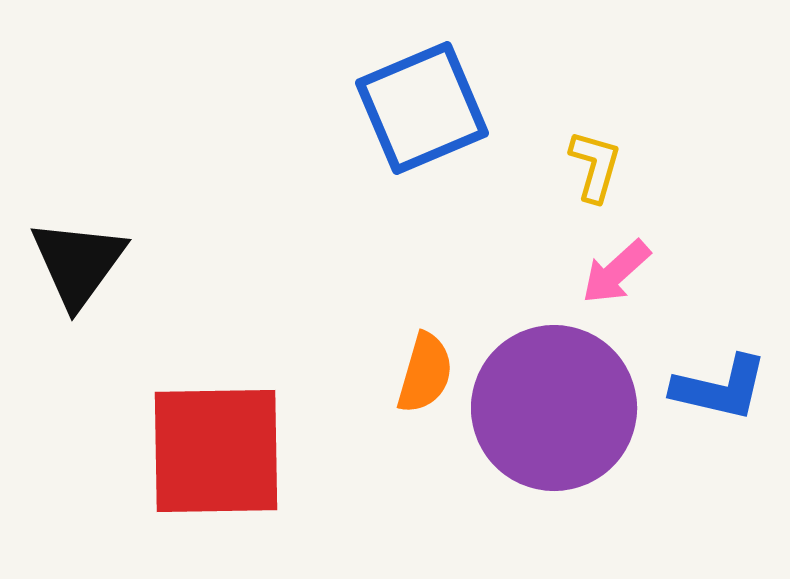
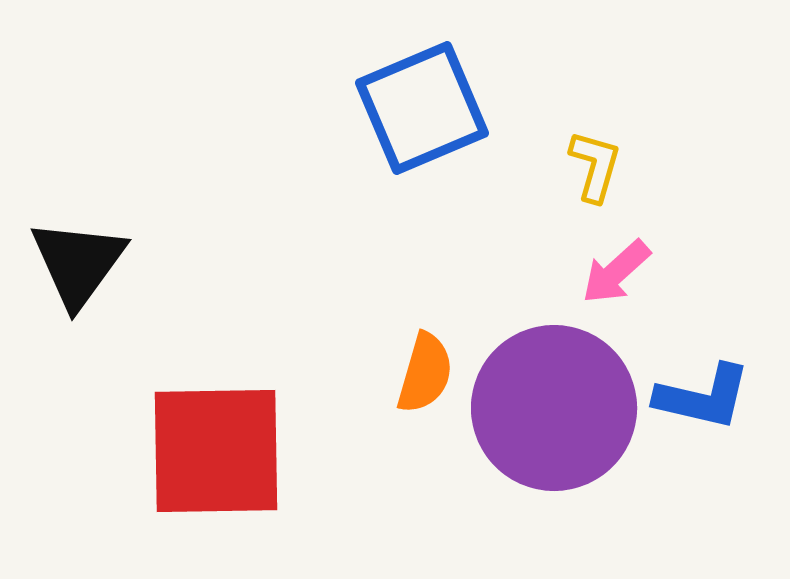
blue L-shape: moved 17 px left, 9 px down
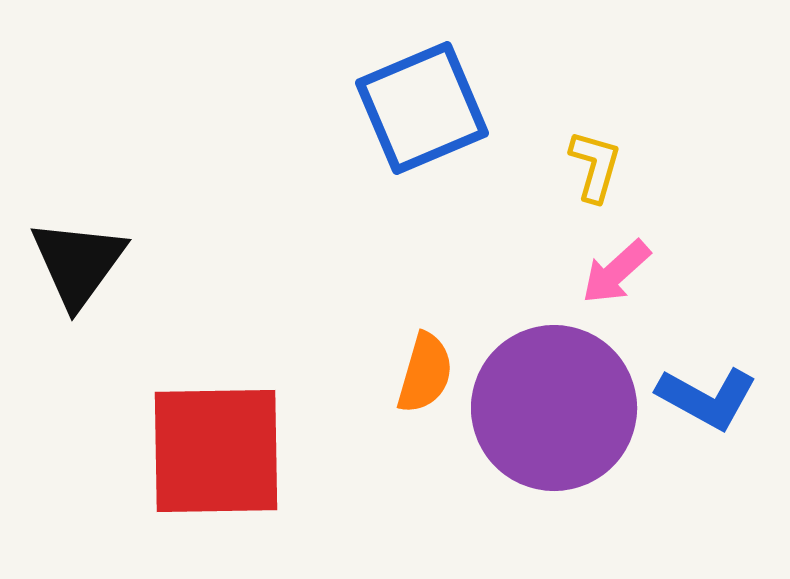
blue L-shape: moved 4 px right, 1 px down; rotated 16 degrees clockwise
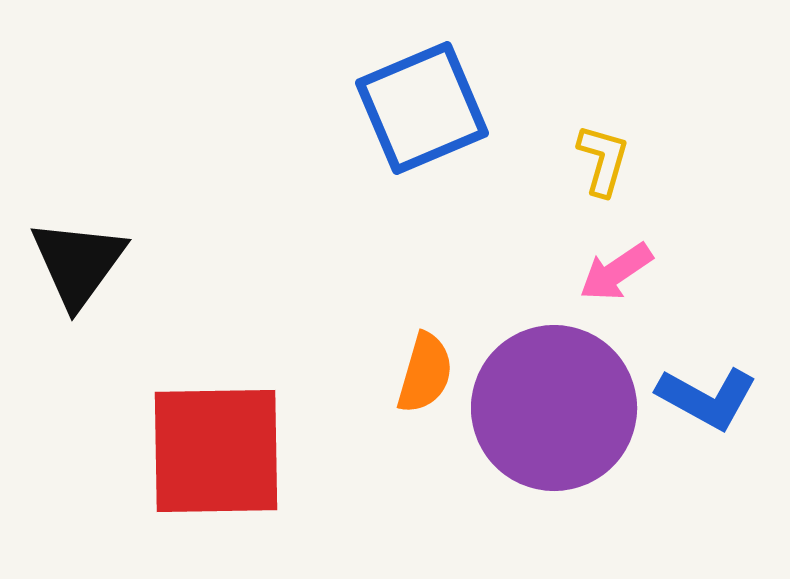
yellow L-shape: moved 8 px right, 6 px up
pink arrow: rotated 8 degrees clockwise
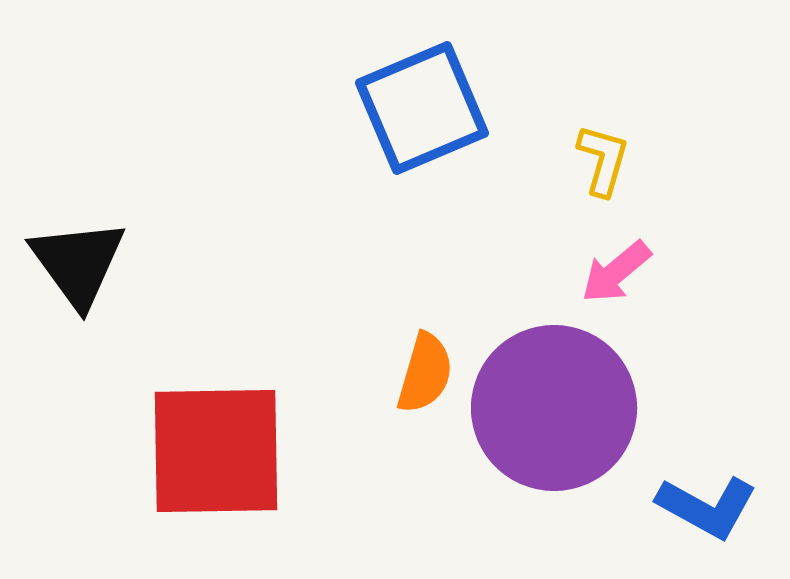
black triangle: rotated 12 degrees counterclockwise
pink arrow: rotated 6 degrees counterclockwise
blue L-shape: moved 109 px down
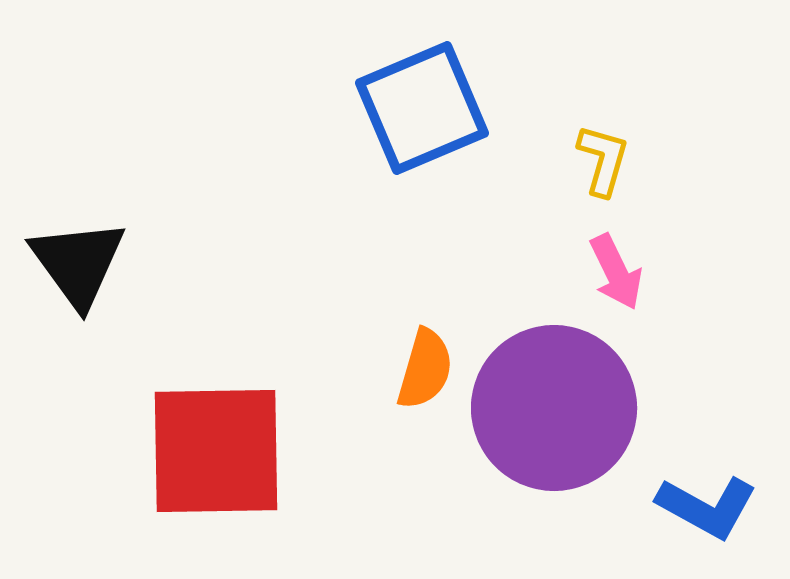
pink arrow: rotated 76 degrees counterclockwise
orange semicircle: moved 4 px up
